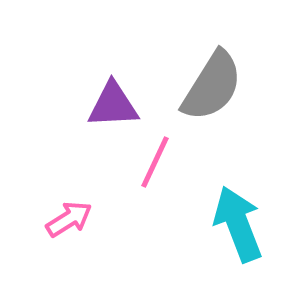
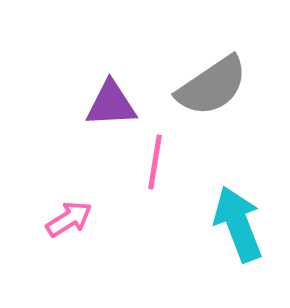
gray semicircle: rotated 24 degrees clockwise
purple triangle: moved 2 px left, 1 px up
pink line: rotated 16 degrees counterclockwise
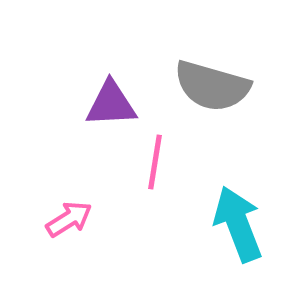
gray semicircle: rotated 50 degrees clockwise
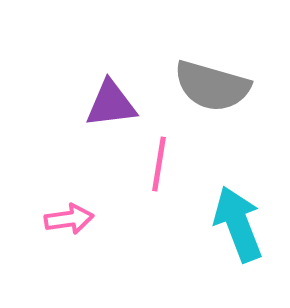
purple triangle: rotated 4 degrees counterclockwise
pink line: moved 4 px right, 2 px down
pink arrow: rotated 24 degrees clockwise
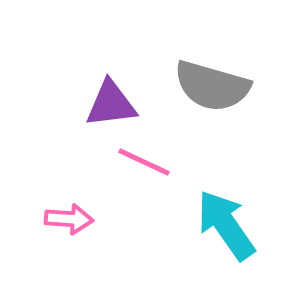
pink line: moved 15 px left, 2 px up; rotated 74 degrees counterclockwise
pink arrow: rotated 12 degrees clockwise
cyan arrow: moved 12 px left, 1 px down; rotated 14 degrees counterclockwise
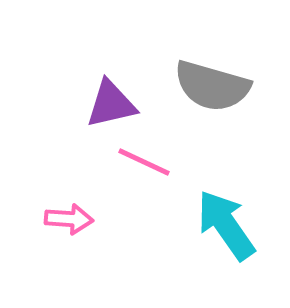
purple triangle: rotated 6 degrees counterclockwise
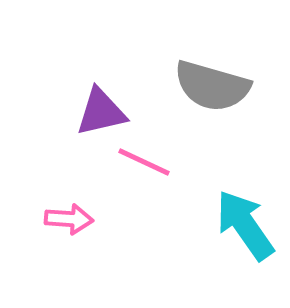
purple triangle: moved 10 px left, 8 px down
cyan arrow: moved 19 px right
